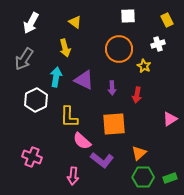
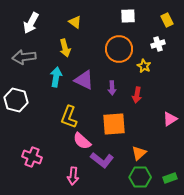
gray arrow: moved 2 px up; rotated 50 degrees clockwise
white hexagon: moved 20 px left; rotated 20 degrees counterclockwise
yellow L-shape: rotated 20 degrees clockwise
green hexagon: moved 3 px left
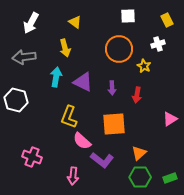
purple triangle: moved 1 px left, 2 px down
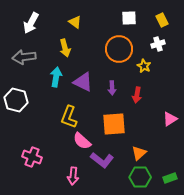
white square: moved 1 px right, 2 px down
yellow rectangle: moved 5 px left
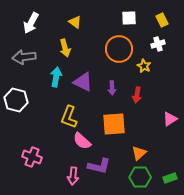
purple L-shape: moved 3 px left, 6 px down; rotated 25 degrees counterclockwise
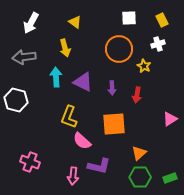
cyan arrow: rotated 12 degrees counterclockwise
pink cross: moved 2 px left, 5 px down
